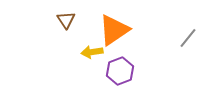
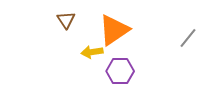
purple hexagon: rotated 20 degrees clockwise
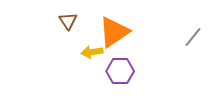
brown triangle: moved 2 px right, 1 px down
orange triangle: moved 2 px down
gray line: moved 5 px right, 1 px up
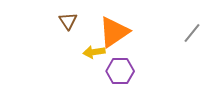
gray line: moved 1 px left, 4 px up
yellow arrow: moved 2 px right
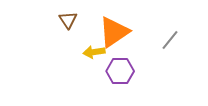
brown triangle: moved 1 px up
gray line: moved 22 px left, 7 px down
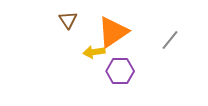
orange triangle: moved 1 px left
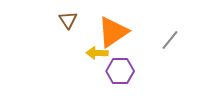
yellow arrow: moved 3 px right, 1 px down; rotated 10 degrees clockwise
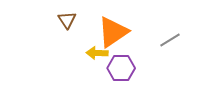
brown triangle: moved 1 px left
gray line: rotated 20 degrees clockwise
purple hexagon: moved 1 px right, 3 px up
